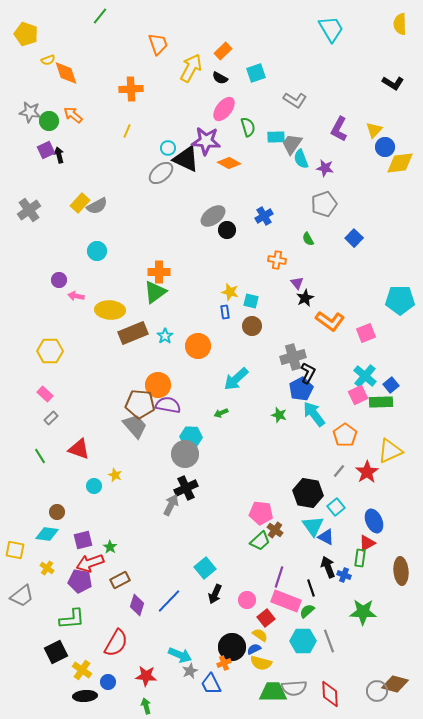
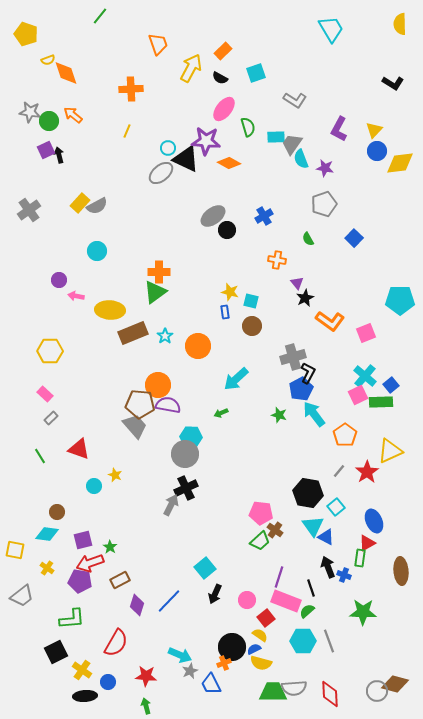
blue circle at (385, 147): moved 8 px left, 4 px down
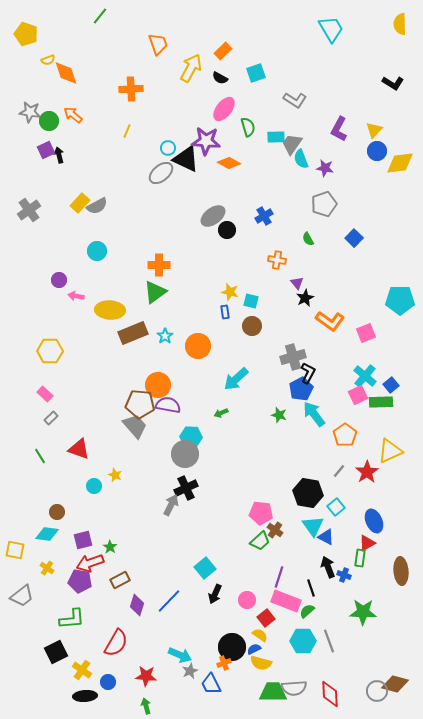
orange cross at (159, 272): moved 7 px up
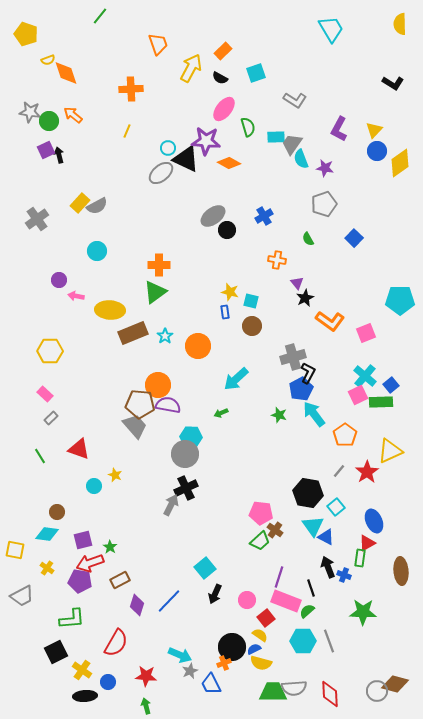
yellow diamond at (400, 163): rotated 28 degrees counterclockwise
gray cross at (29, 210): moved 8 px right, 9 px down
gray trapezoid at (22, 596): rotated 10 degrees clockwise
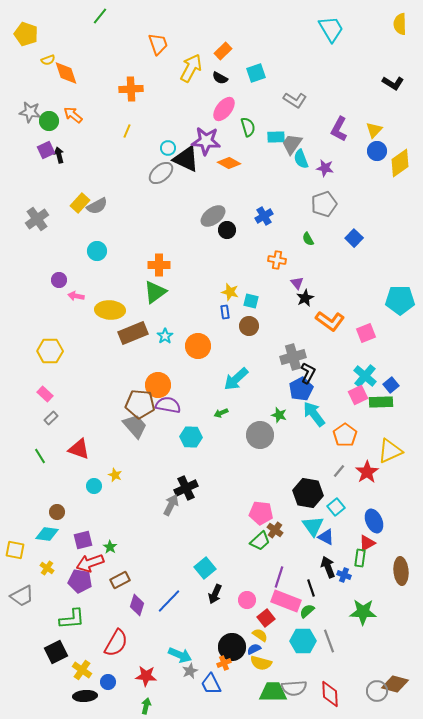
brown circle at (252, 326): moved 3 px left
gray circle at (185, 454): moved 75 px right, 19 px up
green arrow at (146, 706): rotated 28 degrees clockwise
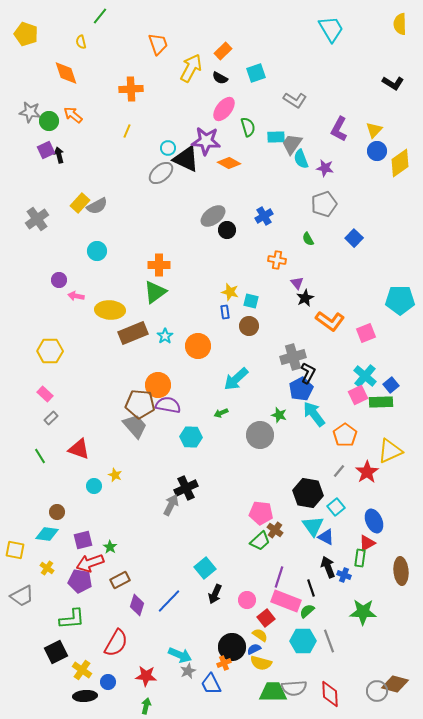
yellow semicircle at (48, 60): moved 33 px right, 18 px up; rotated 96 degrees clockwise
gray star at (190, 671): moved 2 px left
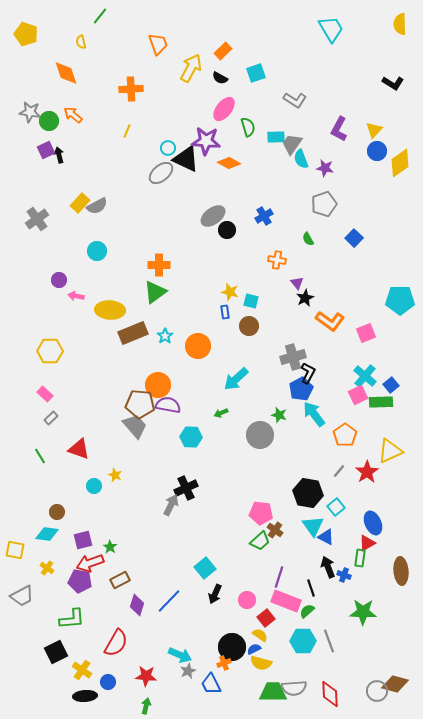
blue ellipse at (374, 521): moved 1 px left, 2 px down
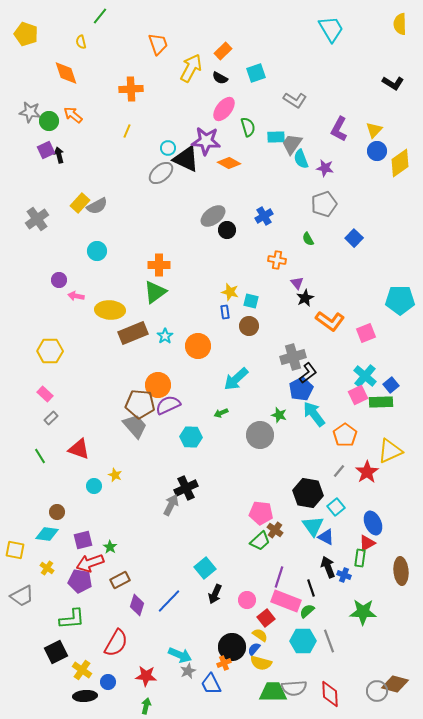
black L-shape at (308, 373): rotated 25 degrees clockwise
purple semicircle at (168, 405): rotated 35 degrees counterclockwise
blue semicircle at (254, 649): rotated 24 degrees counterclockwise
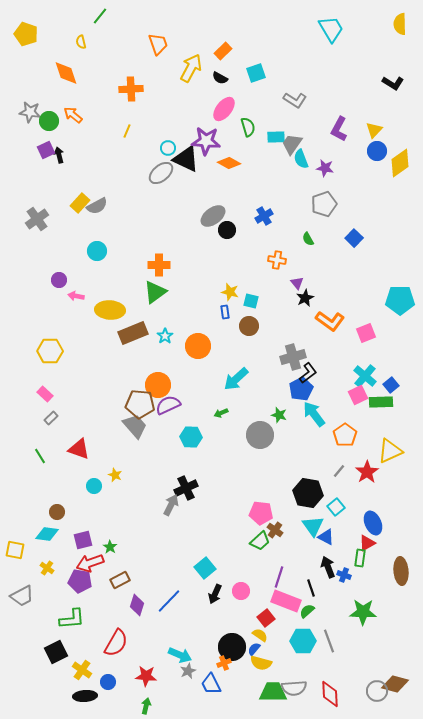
pink circle at (247, 600): moved 6 px left, 9 px up
